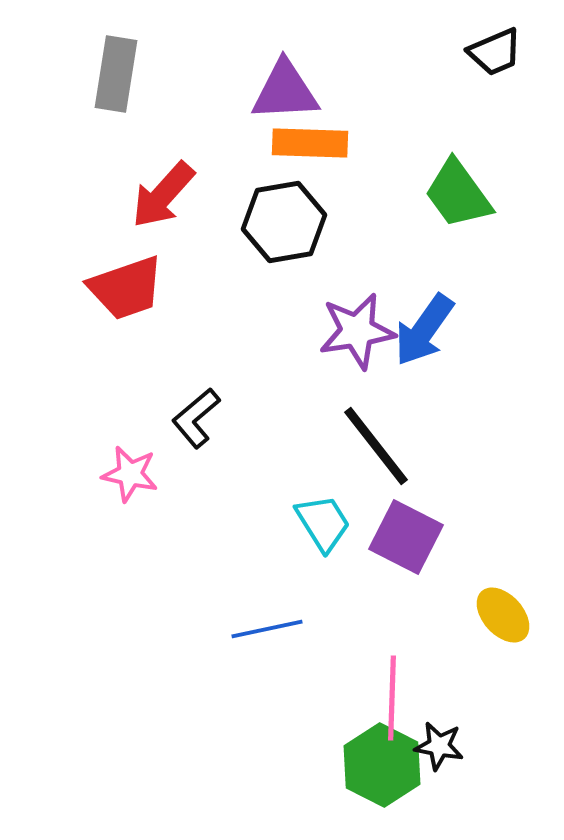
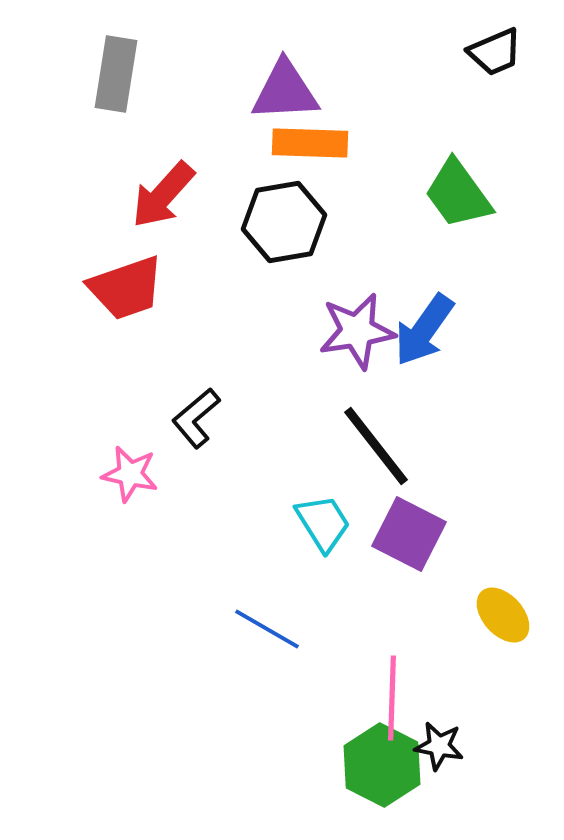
purple square: moved 3 px right, 3 px up
blue line: rotated 42 degrees clockwise
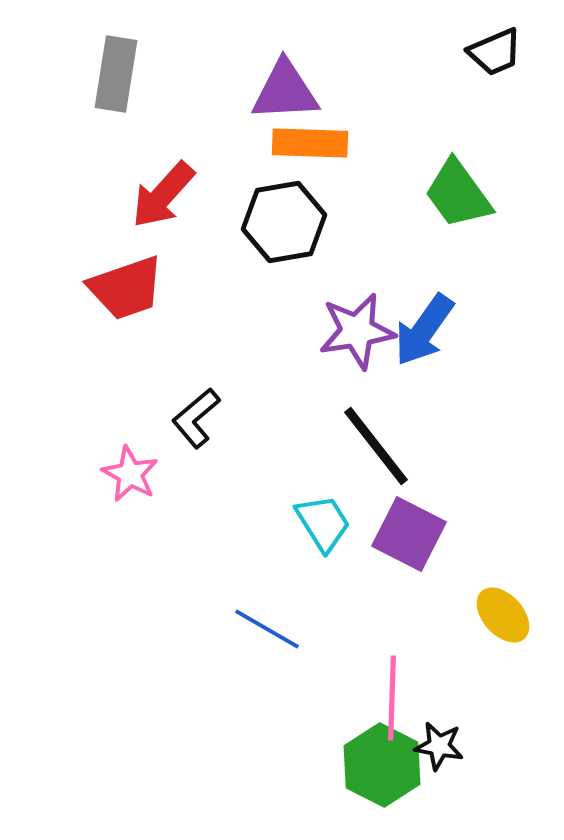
pink star: rotated 16 degrees clockwise
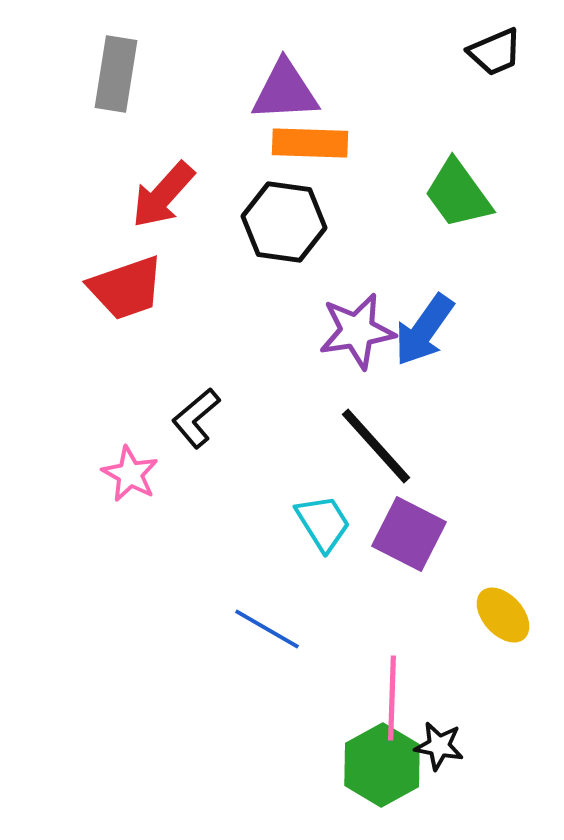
black hexagon: rotated 18 degrees clockwise
black line: rotated 4 degrees counterclockwise
green hexagon: rotated 4 degrees clockwise
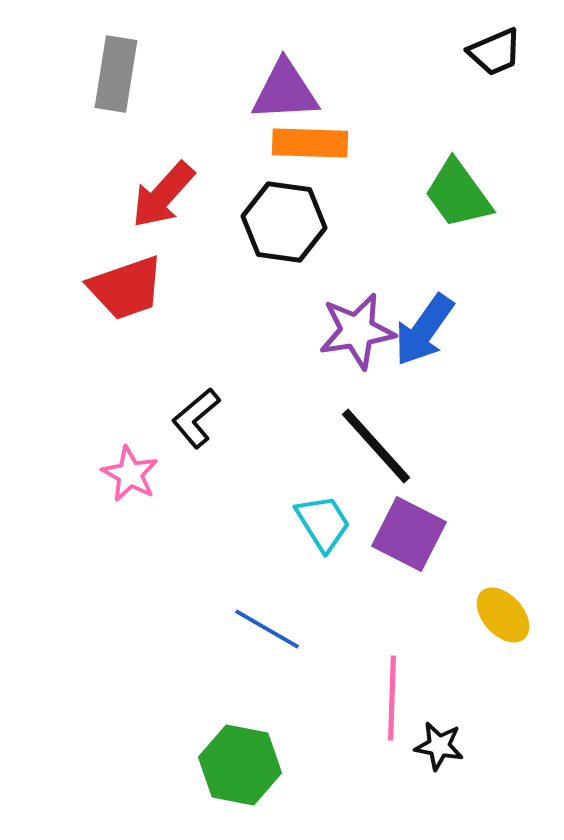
green hexagon: moved 142 px left; rotated 20 degrees counterclockwise
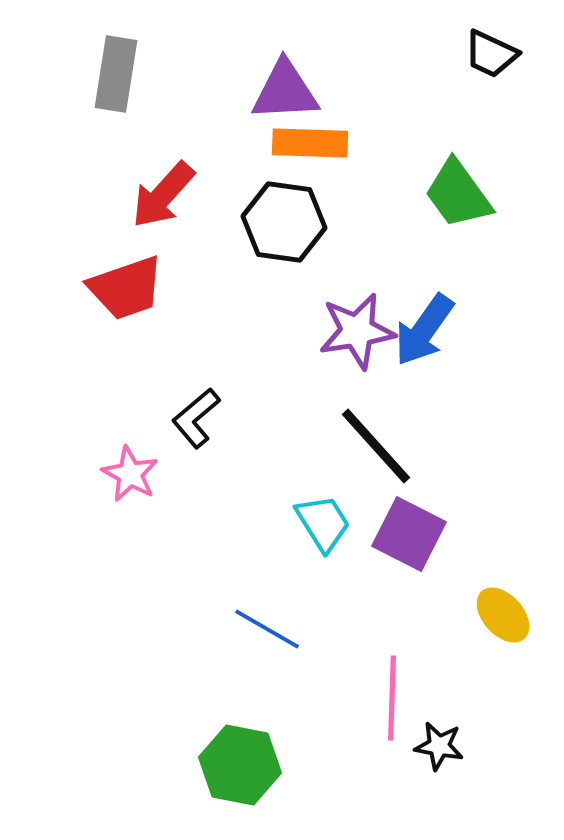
black trapezoid: moved 4 px left, 2 px down; rotated 48 degrees clockwise
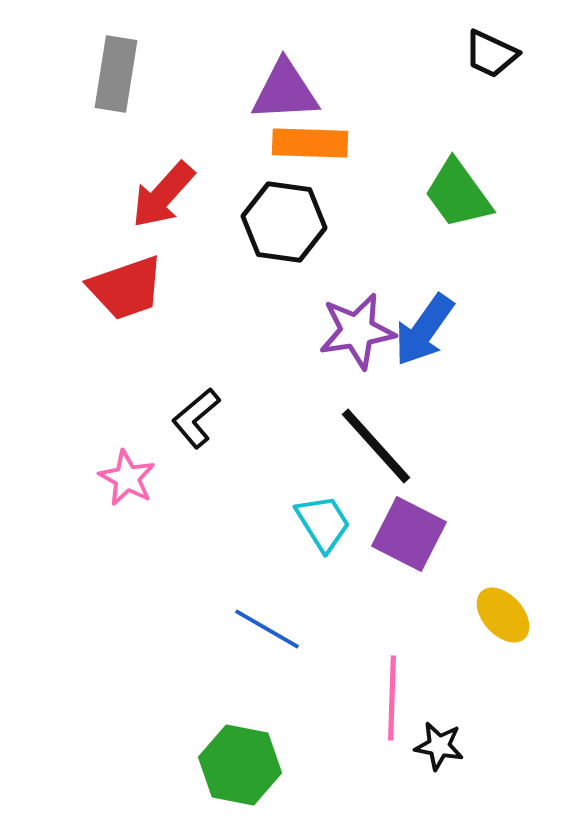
pink star: moved 3 px left, 4 px down
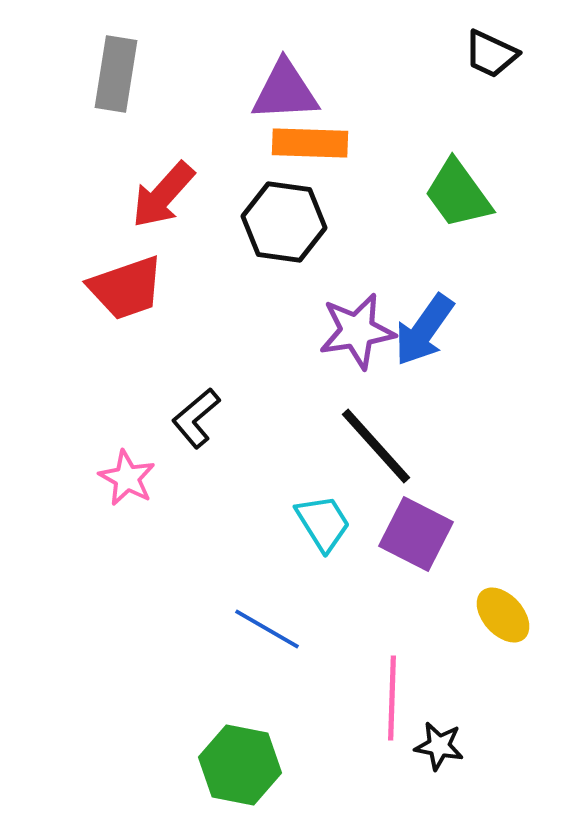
purple square: moved 7 px right
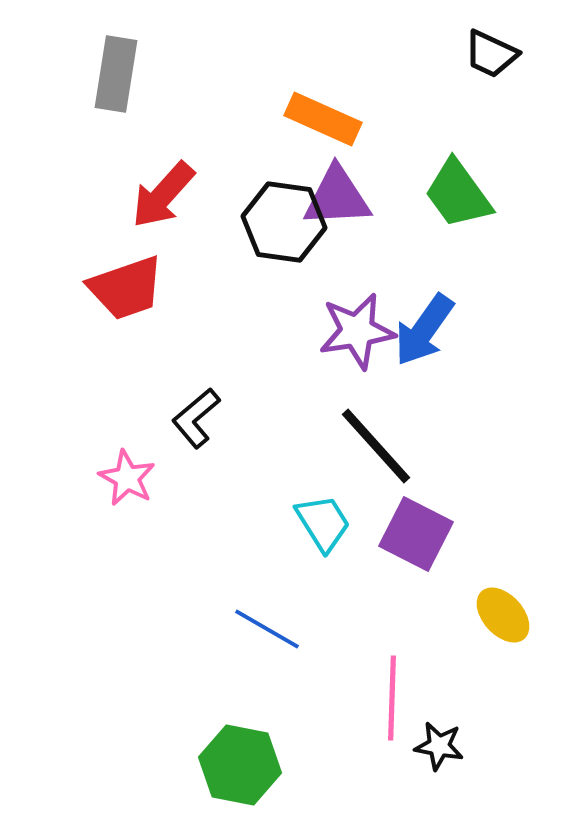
purple triangle: moved 52 px right, 106 px down
orange rectangle: moved 13 px right, 24 px up; rotated 22 degrees clockwise
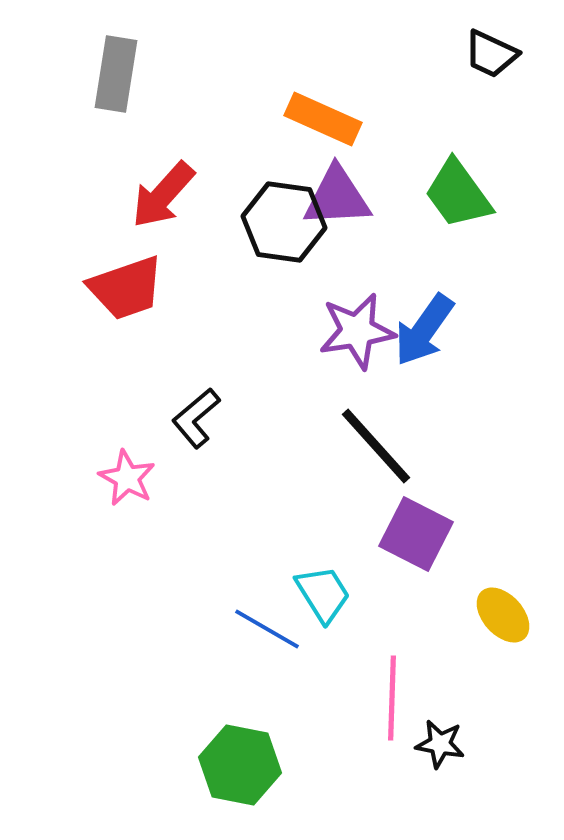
cyan trapezoid: moved 71 px down
black star: moved 1 px right, 2 px up
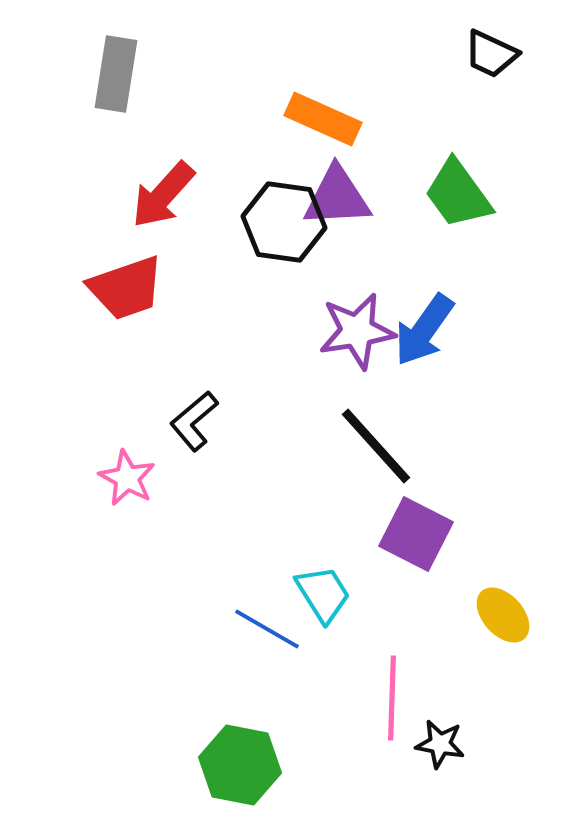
black L-shape: moved 2 px left, 3 px down
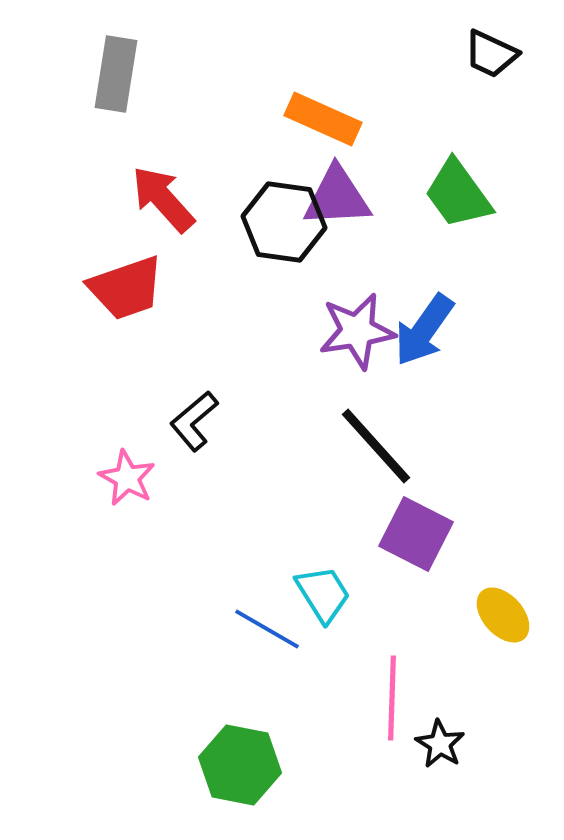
red arrow: moved 4 px down; rotated 96 degrees clockwise
black star: rotated 21 degrees clockwise
